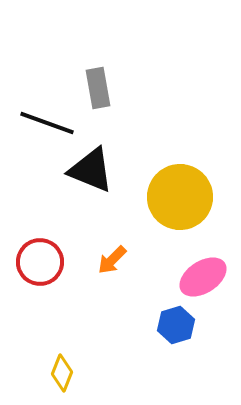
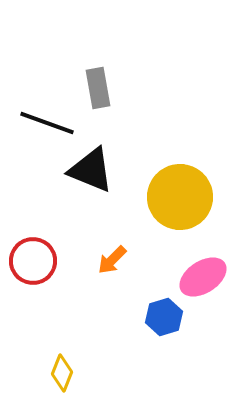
red circle: moved 7 px left, 1 px up
blue hexagon: moved 12 px left, 8 px up
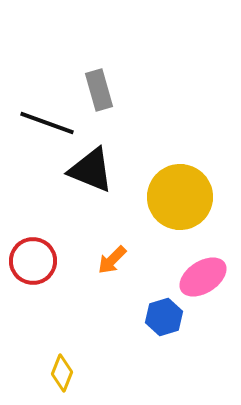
gray rectangle: moved 1 px right, 2 px down; rotated 6 degrees counterclockwise
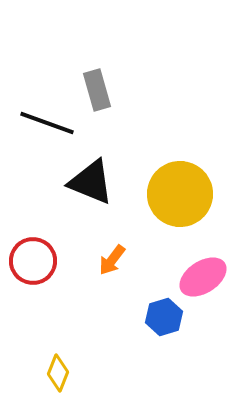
gray rectangle: moved 2 px left
black triangle: moved 12 px down
yellow circle: moved 3 px up
orange arrow: rotated 8 degrees counterclockwise
yellow diamond: moved 4 px left
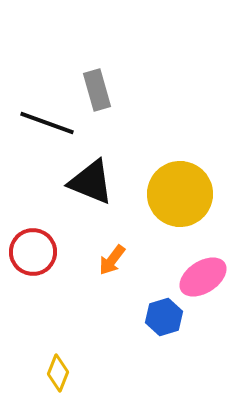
red circle: moved 9 px up
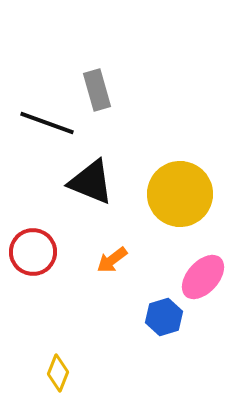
orange arrow: rotated 16 degrees clockwise
pink ellipse: rotated 15 degrees counterclockwise
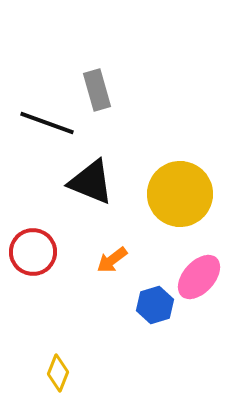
pink ellipse: moved 4 px left
blue hexagon: moved 9 px left, 12 px up
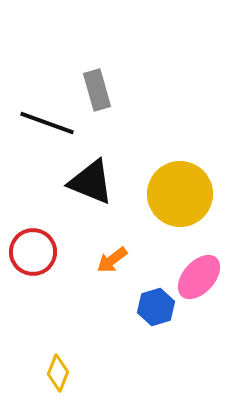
blue hexagon: moved 1 px right, 2 px down
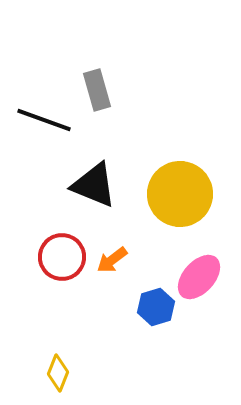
black line: moved 3 px left, 3 px up
black triangle: moved 3 px right, 3 px down
red circle: moved 29 px right, 5 px down
